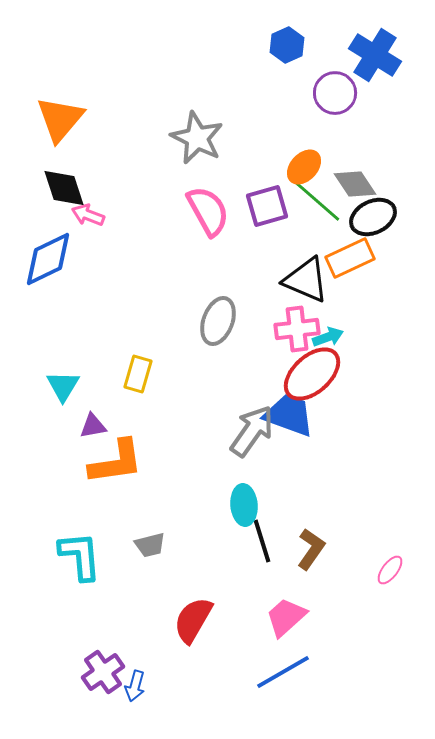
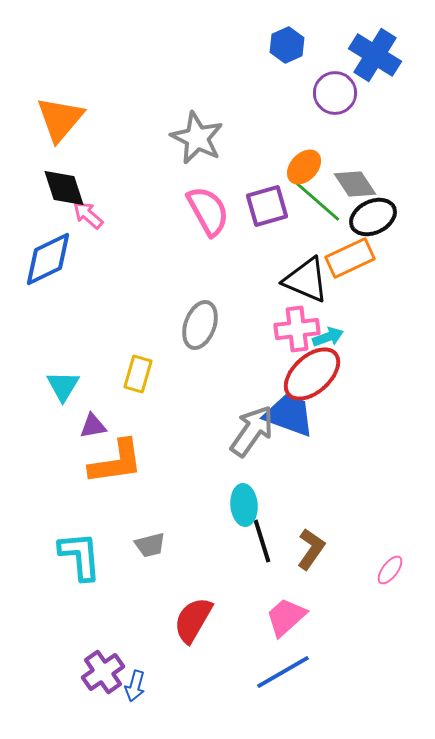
pink arrow: rotated 20 degrees clockwise
gray ellipse: moved 18 px left, 4 px down
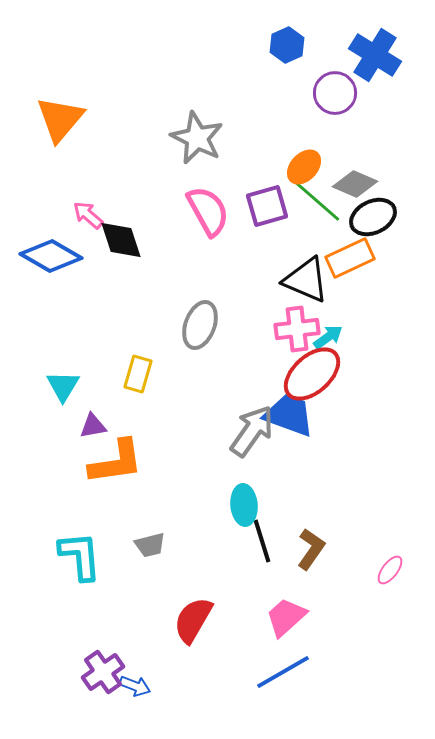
gray diamond: rotated 33 degrees counterclockwise
black diamond: moved 57 px right, 52 px down
blue diamond: moved 3 px right, 3 px up; rotated 56 degrees clockwise
cyan arrow: rotated 16 degrees counterclockwise
blue arrow: rotated 84 degrees counterclockwise
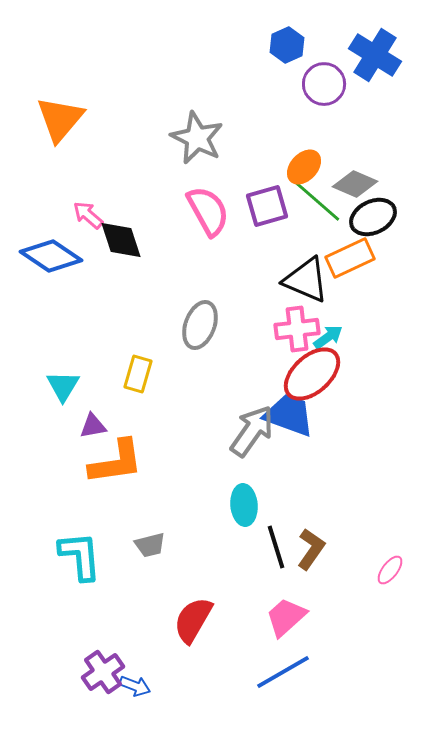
purple circle: moved 11 px left, 9 px up
blue diamond: rotated 4 degrees clockwise
black line: moved 14 px right, 6 px down
